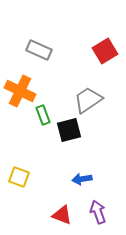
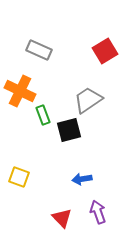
red triangle: moved 3 px down; rotated 25 degrees clockwise
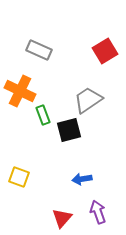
red triangle: rotated 25 degrees clockwise
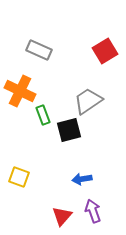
gray trapezoid: moved 1 px down
purple arrow: moved 5 px left, 1 px up
red triangle: moved 2 px up
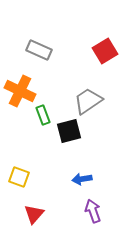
black square: moved 1 px down
red triangle: moved 28 px left, 2 px up
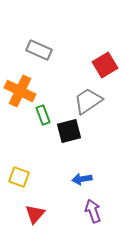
red square: moved 14 px down
red triangle: moved 1 px right
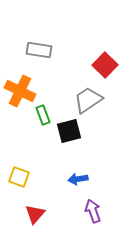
gray rectangle: rotated 15 degrees counterclockwise
red square: rotated 15 degrees counterclockwise
gray trapezoid: moved 1 px up
blue arrow: moved 4 px left
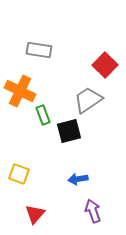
yellow square: moved 3 px up
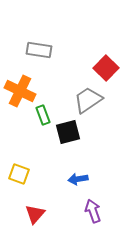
red square: moved 1 px right, 3 px down
black square: moved 1 px left, 1 px down
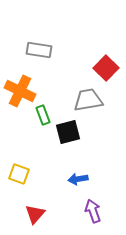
gray trapezoid: rotated 24 degrees clockwise
